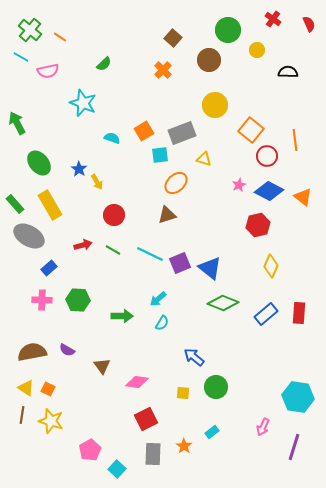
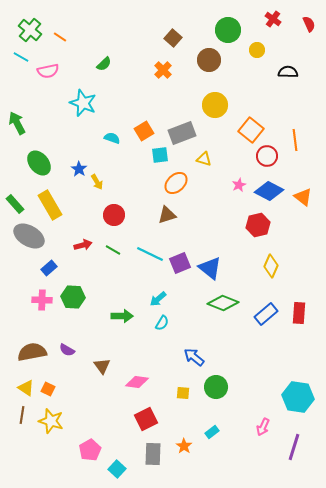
green hexagon at (78, 300): moved 5 px left, 3 px up
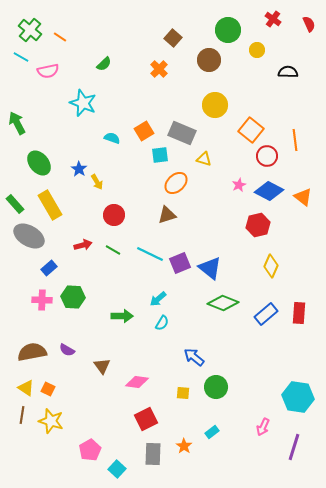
orange cross at (163, 70): moved 4 px left, 1 px up
gray rectangle at (182, 133): rotated 44 degrees clockwise
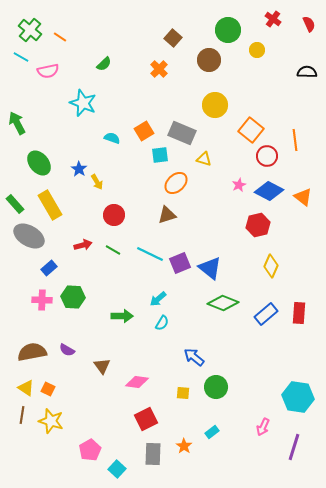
black semicircle at (288, 72): moved 19 px right
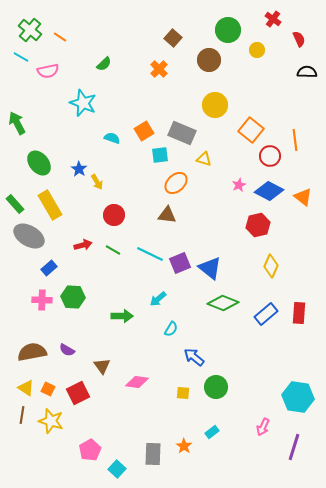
red semicircle at (309, 24): moved 10 px left, 15 px down
red circle at (267, 156): moved 3 px right
brown triangle at (167, 215): rotated 24 degrees clockwise
cyan semicircle at (162, 323): moved 9 px right, 6 px down
red square at (146, 419): moved 68 px left, 26 px up
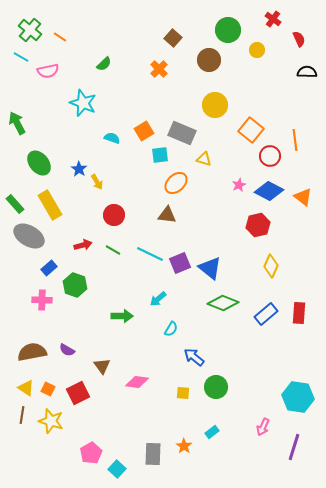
green hexagon at (73, 297): moved 2 px right, 12 px up; rotated 15 degrees clockwise
pink pentagon at (90, 450): moved 1 px right, 3 px down
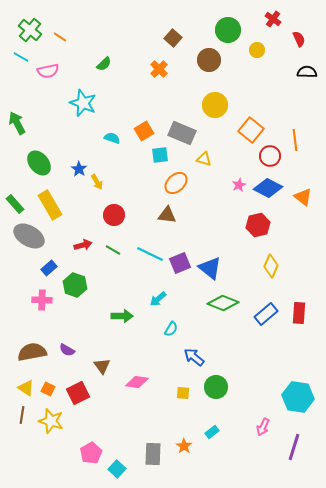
blue diamond at (269, 191): moved 1 px left, 3 px up
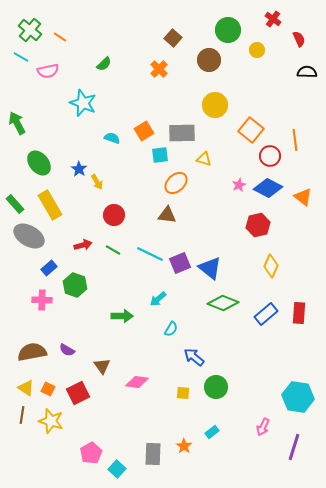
gray rectangle at (182, 133): rotated 24 degrees counterclockwise
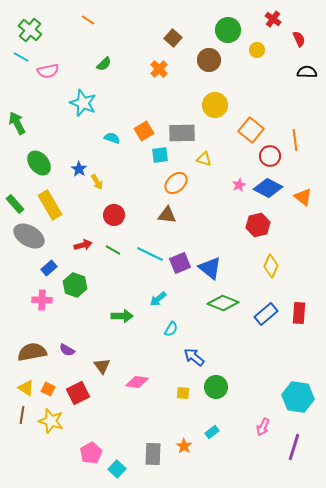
orange line at (60, 37): moved 28 px right, 17 px up
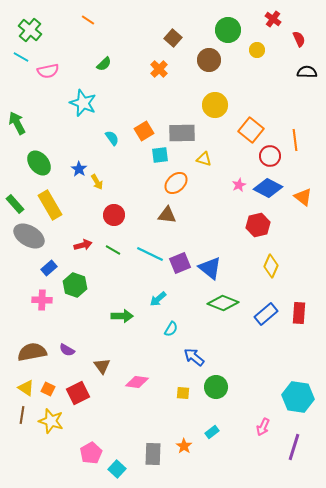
cyan semicircle at (112, 138): rotated 35 degrees clockwise
